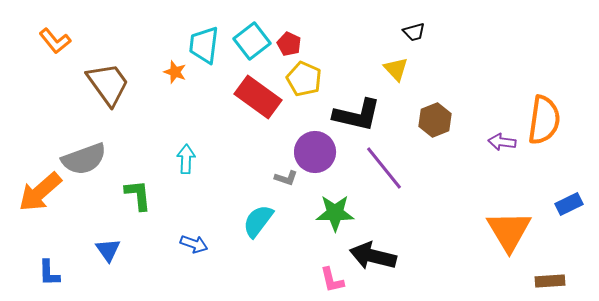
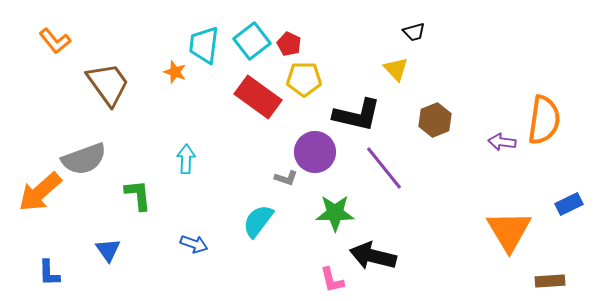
yellow pentagon: rotated 24 degrees counterclockwise
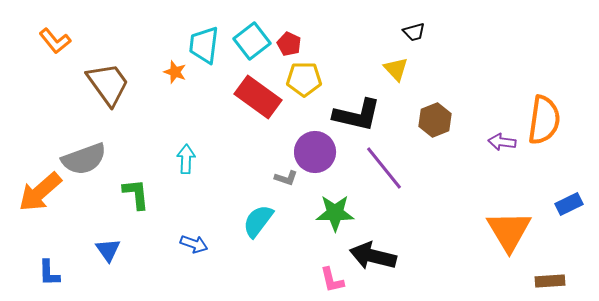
green L-shape: moved 2 px left, 1 px up
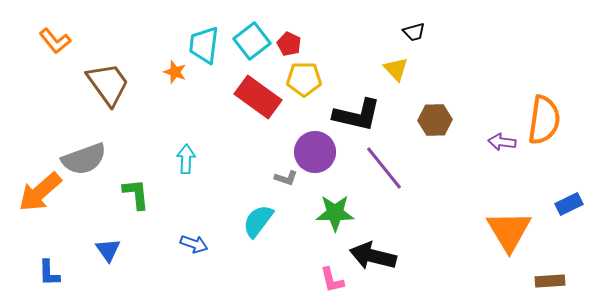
brown hexagon: rotated 20 degrees clockwise
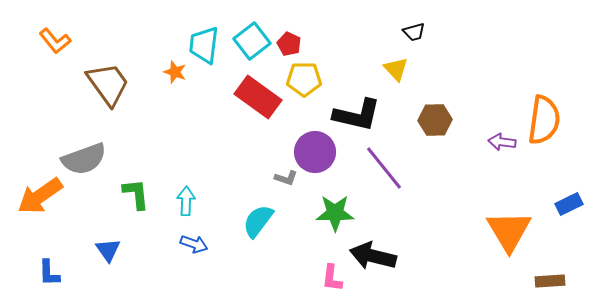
cyan arrow: moved 42 px down
orange arrow: moved 4 px down; rotated 6 degrees clockwise
pink L-shape: moved 2 px up; rotated 20 degrees clockwise
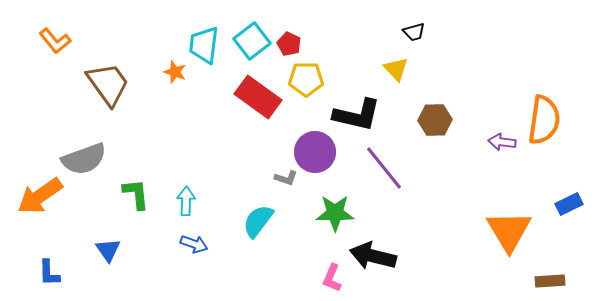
yellow pentagon: moved 2 px right
pink L-shape: rotated 16 degrees clockwise
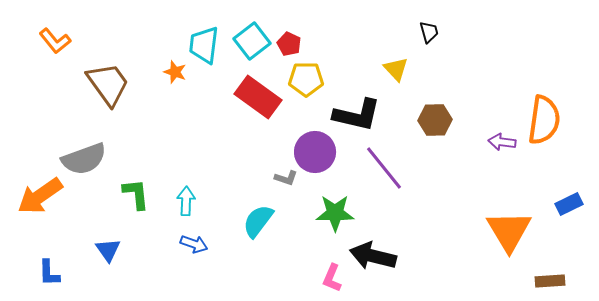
black trapezoid: moved 15 px right; rotated 90 degrees counterclockwise
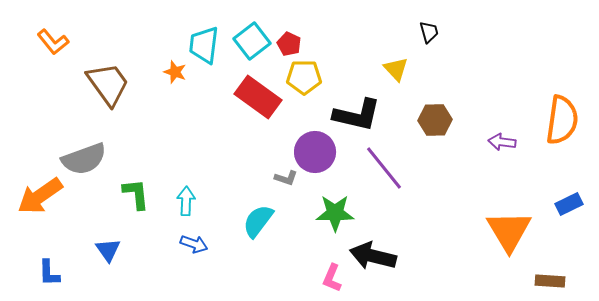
orange L-shape: moved 2 px left, 1 px down
yellow pentagon: moved 2 px left, 2 px up
orange semicircle: moved 18 px right
brown rectangle: rotated 8 degrees clockwise
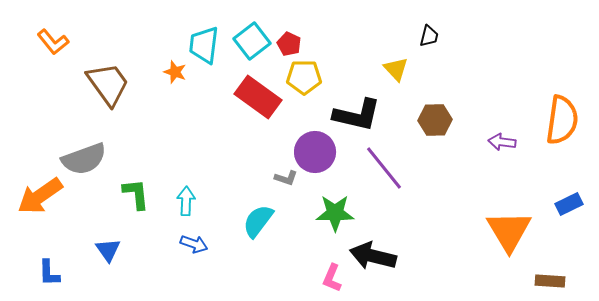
black trapezoid: moved 4 px down; rotated 30 degrees clockwise
